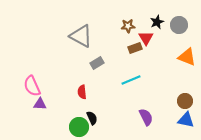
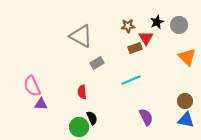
orange triangle: rotated 24 degrees clockwise
purple triangle: moved 1 px right
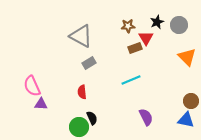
gray rectangle: moved 8 px left
brown circle: moved 6 px right
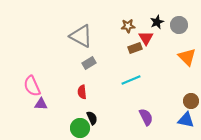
green circle: moved 1 px right, 1 px down
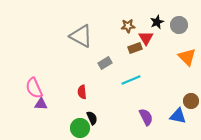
gray rectangle: moved 16 px right
pink semicircle: moved 2 px right, 2 px down
blue triangle: moved 8 px left, 4 px up
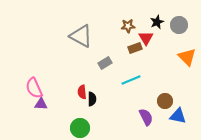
brown circle: moved 26 px left
black semicircle: moved 19 px up; rotated 24 degrees clockwise
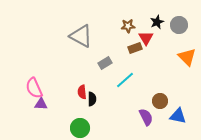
cyan line: moved 6 px left; rotated 18 degrees counterclockwise
brown circle: moved 5 px left
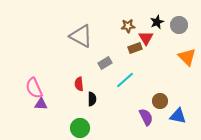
red semicircle: moved 3 px left, 8 px up
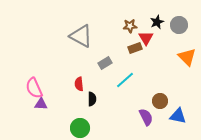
brown star: moved 2 px right
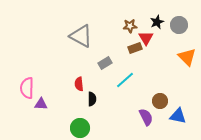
pink semicircle: moved 7 px left; rotated 25 degrees clockwise
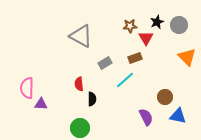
brown rectangle: moved 10 px down
brown circle: moved 5 px right, 4 px up
